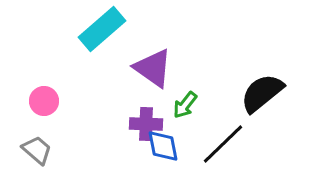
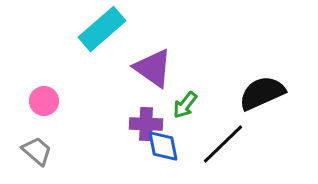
black semicircle: rotated 15 degrees clockwise
gray trapezoid: moved 1 px down
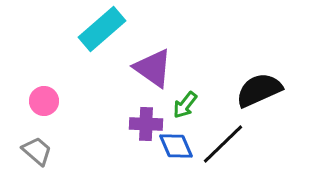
black semicircle: moved 3 px left, 3 px up
blue diamond: moved 13 px right; rotated 12 degrees counterclockwise
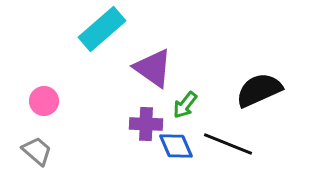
black line: moved 5 px right; rotated 66 degrees clockwise
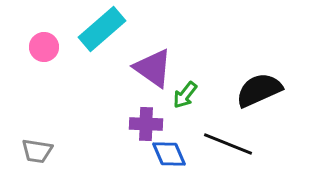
pink circle: moved 54 px up
green arrow: moved 10 px up
blue diamond: moved 7 px left, 8 px down
gray trapezoid: rotated 148 degrees clockwise
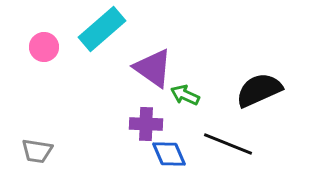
green arrow: rotated 76 degrees clockwise
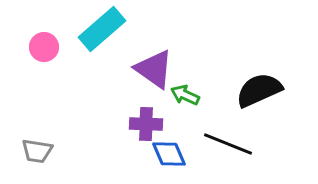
purple triangle: moved 1 px right, 1 px down
